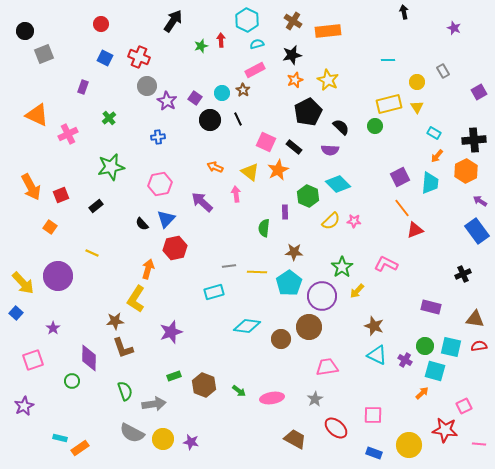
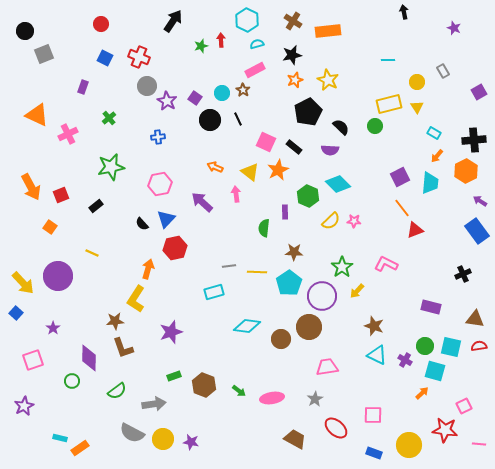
green semicircle at (125, 391): moved 8 px left; rotated 72 degrees clockwise
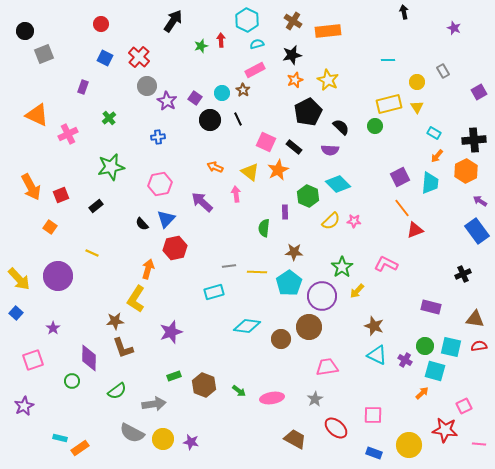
red cross at (139, 57): rotated 20 degrees clockwise
yellow arrow at (23, 283): moved 4 px left, 4 px up
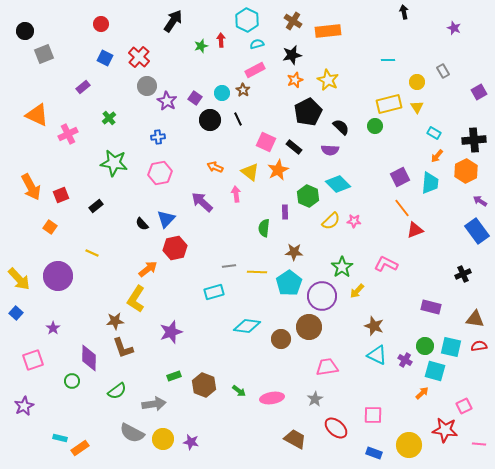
purple rectangle at (83, 87): rotated 32 degrees clockwise
green star at (111, 167): moved 3 px right, 4 px up; rotated 20 degrees clockwise
pink hexagon at (160, 184): moved 11 px up
orange arrow at (148, 269): rotated 36 degrees clockwise
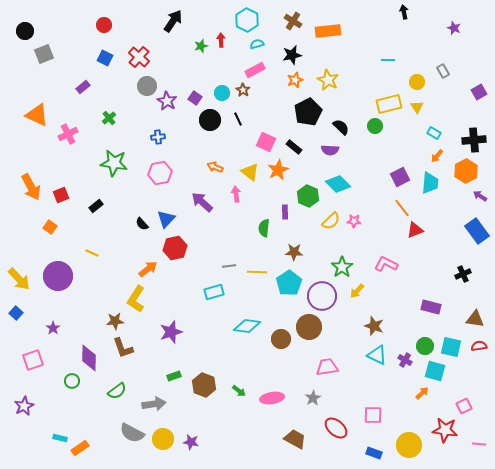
red circle at (101, 24): moved 3 px right, 1 px down
purple arrow at (480, 201): moved 5 px up
gray star at (315, 399): moved 2 px left, 1 px up
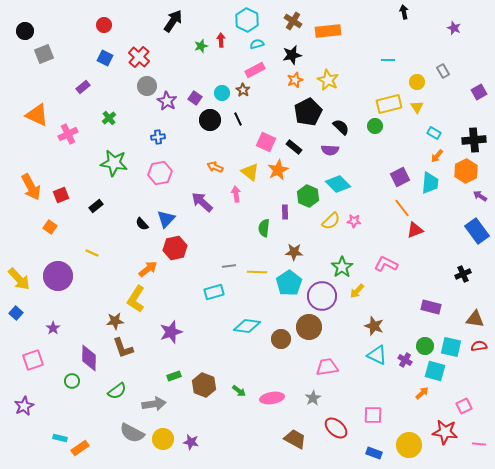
red star at (445, 430): moved 2 px down
